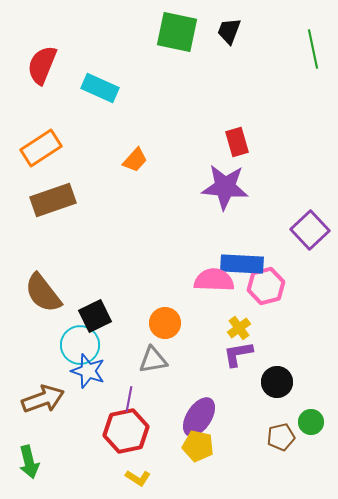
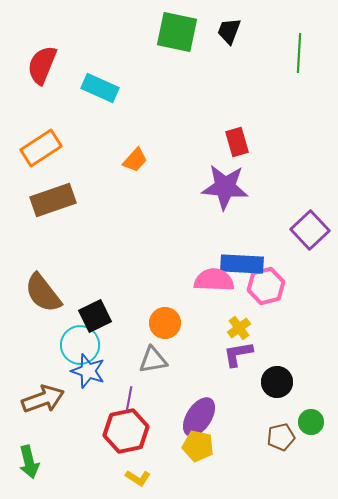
green line: moved 14 px left, 4 px down; rotated 15 degrees clockwise
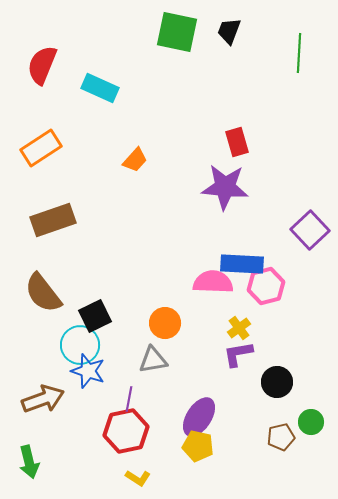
brown rectangle: moved 20 px down
pink semicircle: moved 1 px left, 2 px down
